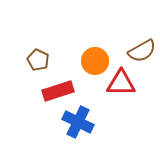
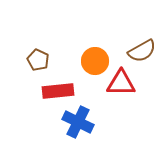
red rectangle: rotated 12 degrees clockwise
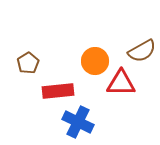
brown pentagon: moved 10 px left, 3 px down; rotated 15 degrees clockwise
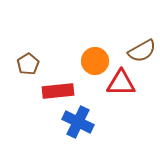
brown pentagon: moved 1 px down
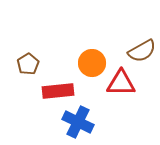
orange circle: moved 3 px left, 2 px down
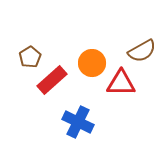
brown pentagon: moved 2 px right, 7 px up
red rectangle: moved 6 px left, 11 px up; rotated 36 degrees counterclockwise
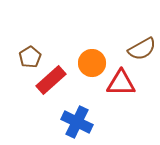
brown semicircle: moved 2 px up
red rectangle: moved 1 px left
blue cross: moved 1 px left
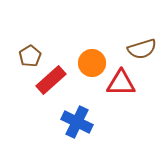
brown semicircle: rotated 12 degrees clockwise
brown pentagon: moved 1 px up
